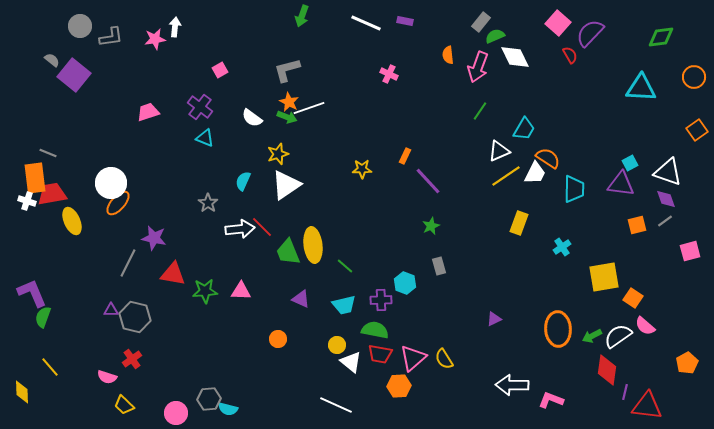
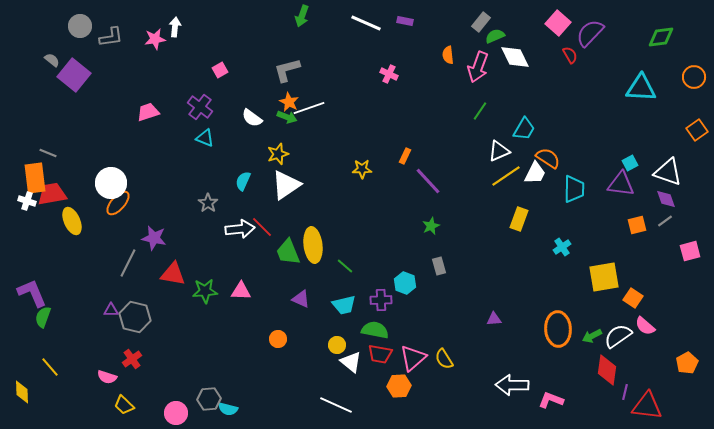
yellow rectangle at (519, 223): moved 4 px up
purple triangle at (494, 319): rotated 21 degrees clockwise
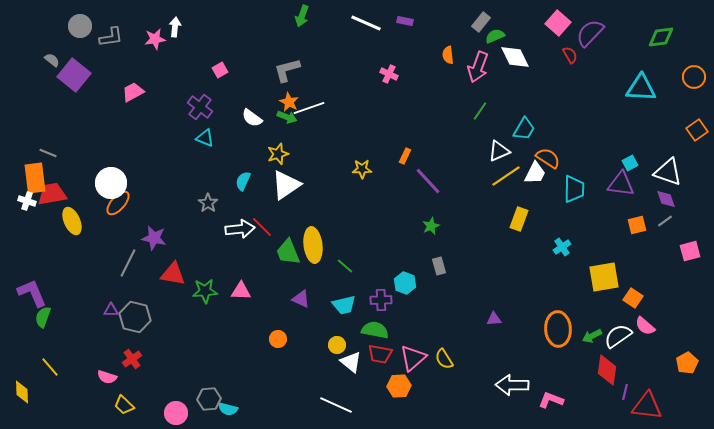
pink trapezoid at (148, 112): moved 15 px left, 20 px up; rotated 10 degrees counterclockwise
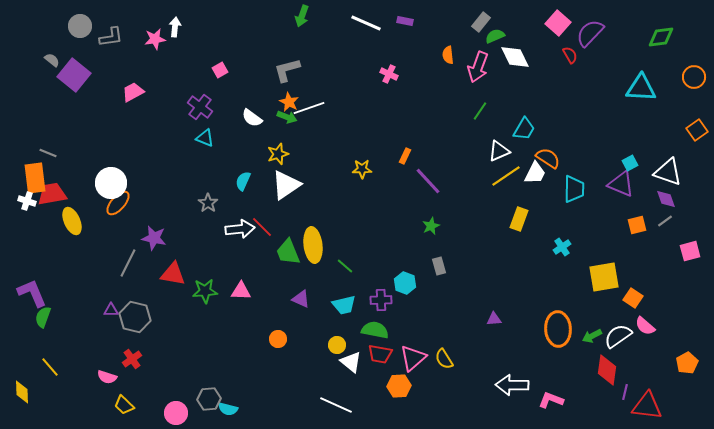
purple triangle at (621, 184): rotated 16 degrees clockwise
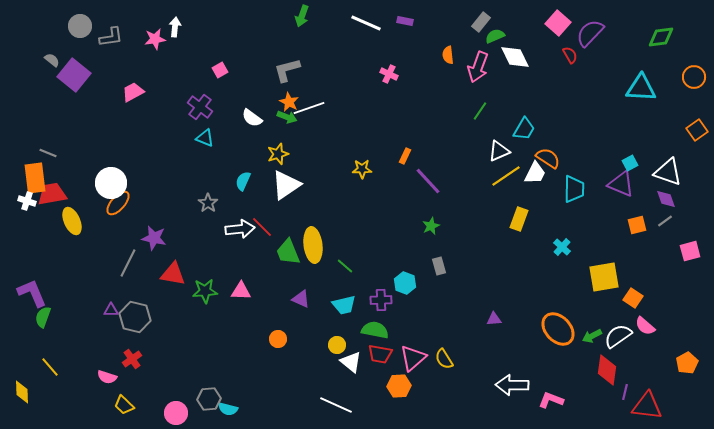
cyan cross at (562, 247): rotated 12 degrees counterclockwise
orange ellipse at (558, 329): rotated 40 degrees counterclockwise
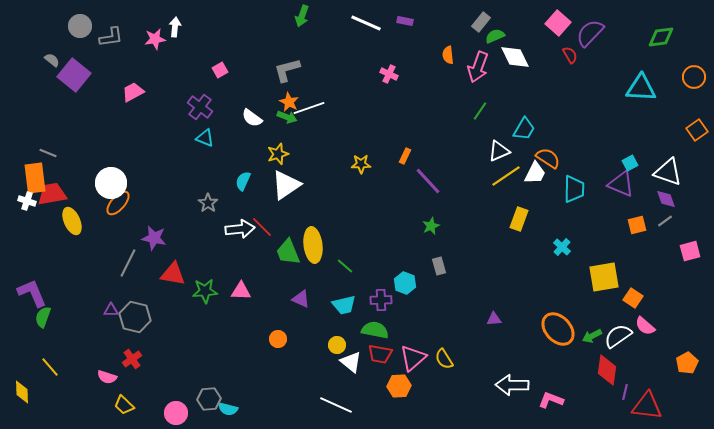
yellow star at (362, 169): moved 1 px left, 5 px up
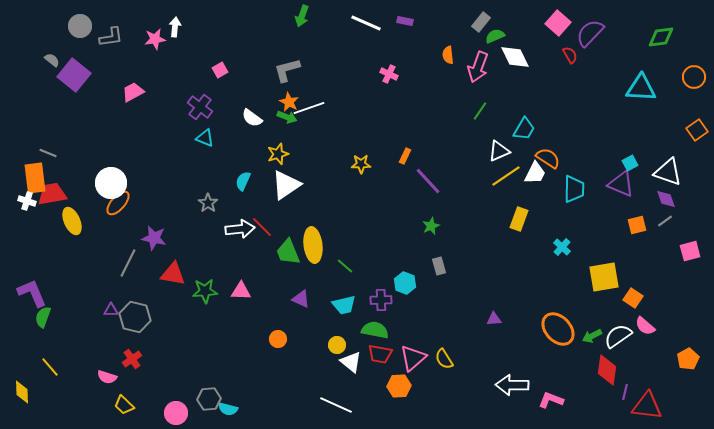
orange pentagon at (687, 363): moved 1 px right, 4 px up
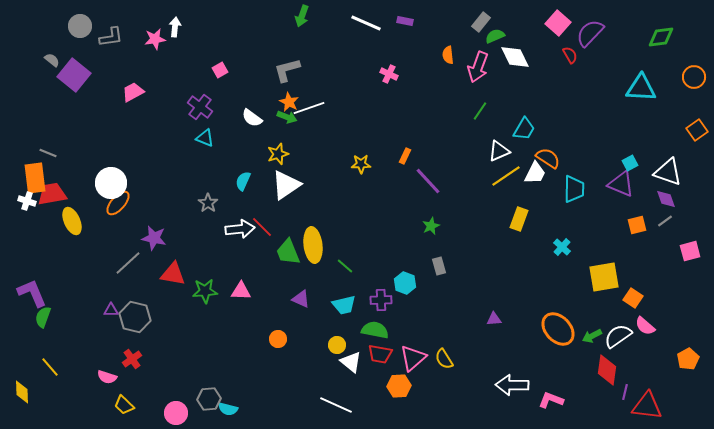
gray line at (128, 263): rotated 20 degrees clockwise
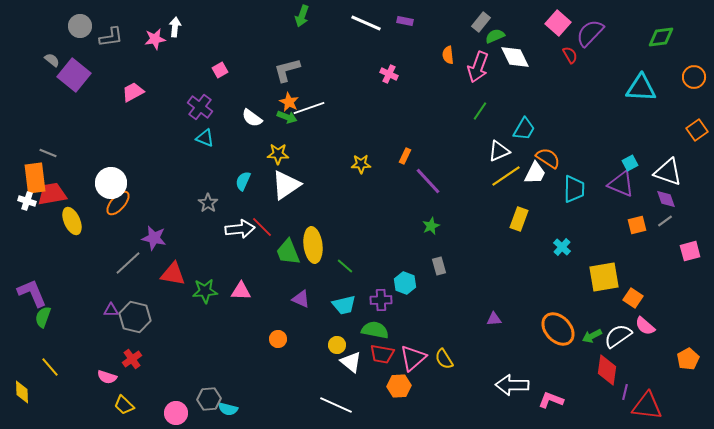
yellow star at (278, 154): rotated 20 degrees clockwise
red trapezoid at (380, 354): moved 2 px right
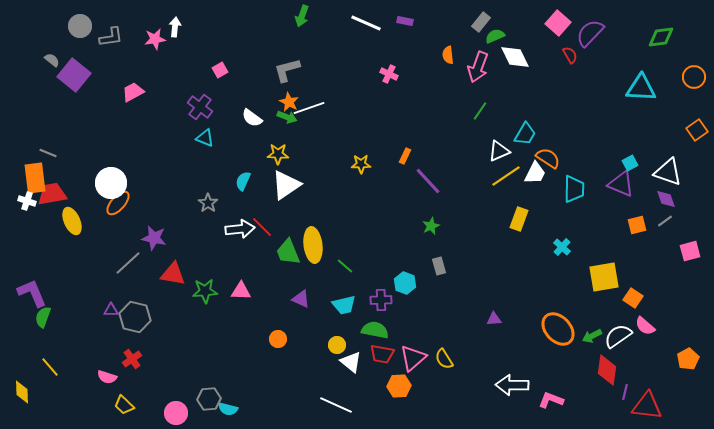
cyan trapezoid at (524, 129): moved 1 px right, 5 px down
